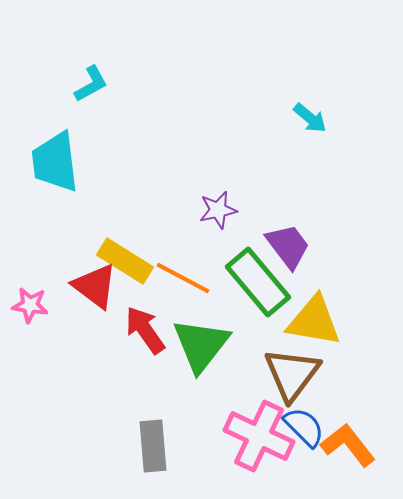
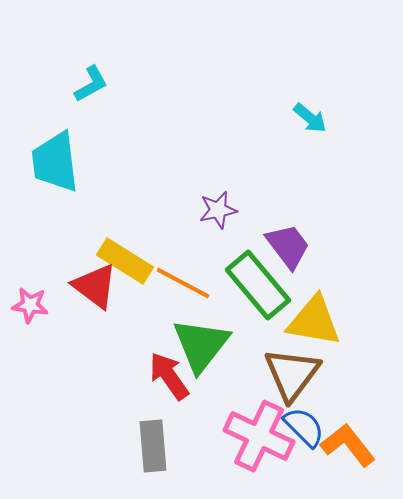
orange line: moved 5 px down
green rectangle: moved 3 px down
red arrow: moved 24 px right, 46 px down
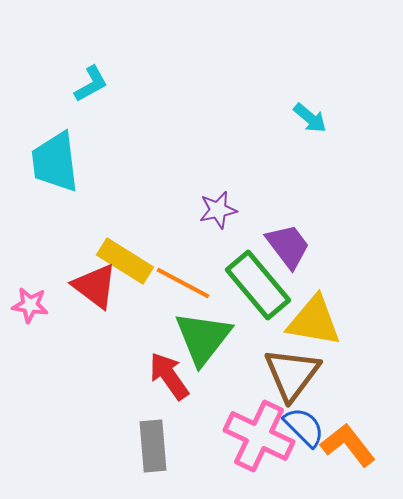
green triangle: moved 2 px right, 7 px up
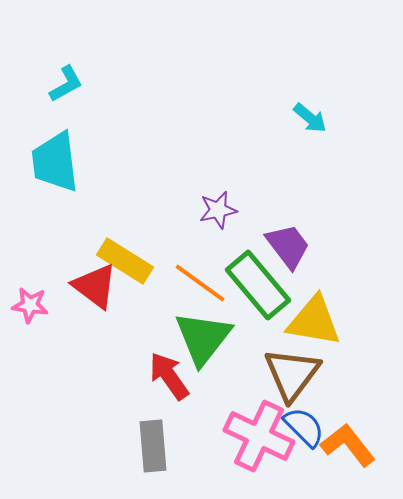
cyan L-shape: moved 25 px left
orange line: moved 17 px right; rotated 8 degrees clockwise
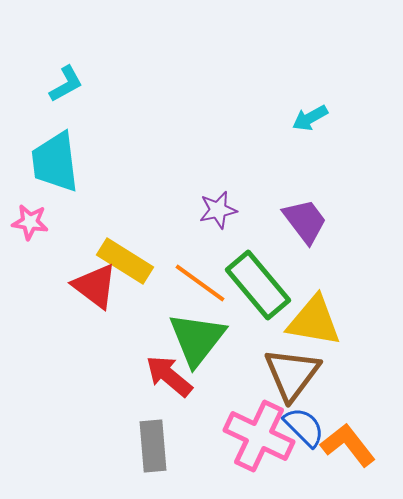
cyan arrow: rotated 111 degrees clockwise
purple trapezoid: moved 17 px right, 25 px up
pink star: moved 83 px up
green triangle: moved 6 px left, 1 px down
red arrow: rotated 15 degrees counterclockwise
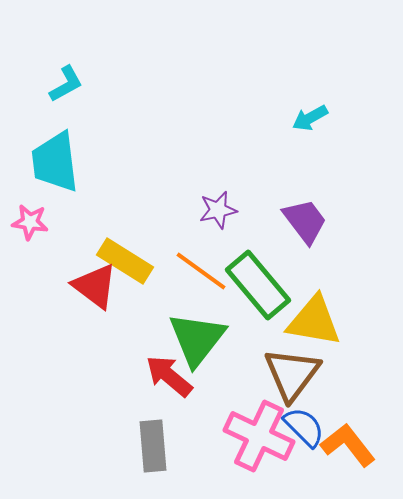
orange line: moved 1 px right, 12 px up
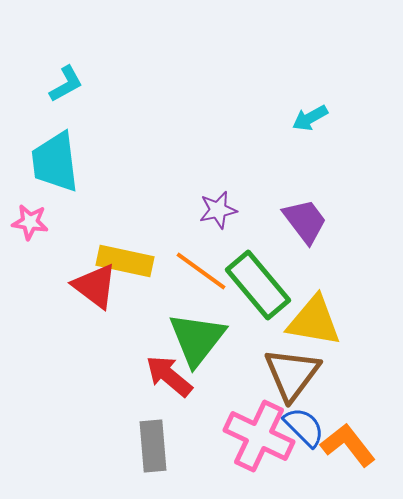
yellow rectangle: rotated 20 degrees counterclockwise
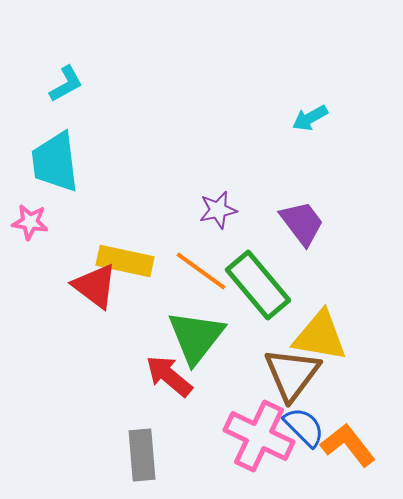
purple trapezoid: moved 3 px left, 2 px down
yellow triangle: moved 6 px right, 15 px down
green triangle: moved 1 px left, 2 px up
gray rectangle: moved 11 px left, 9 px down
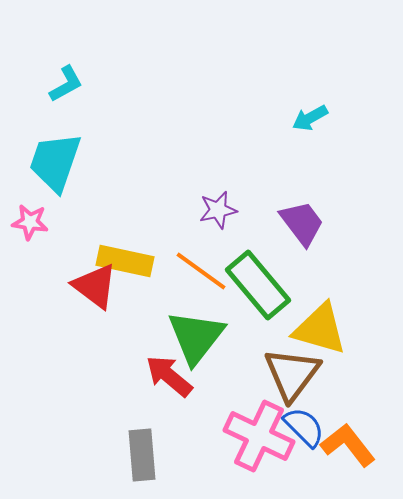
cyan trapezoid: rotated 26 degrees clockwise
yellow triangle: moved 7 px up; rotated 6 degrees clockwise
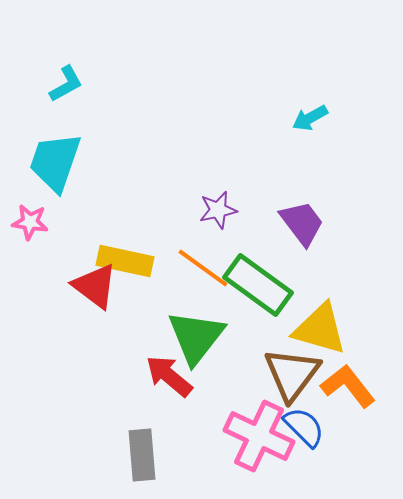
orange line: moved 2 px right, 3 px up
green rectangle: rotated 14 degrees counterclockwise
orange L-shape: moved 59 px up
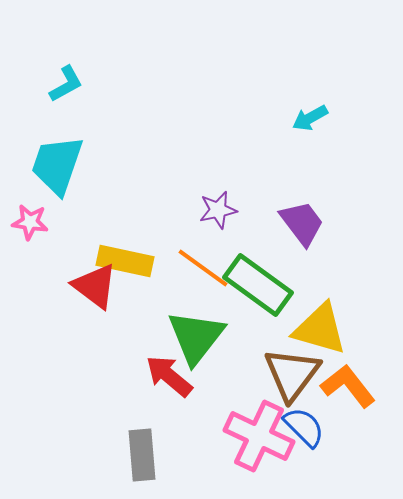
cyan trapezoid: moved 2 px right, 3 px down
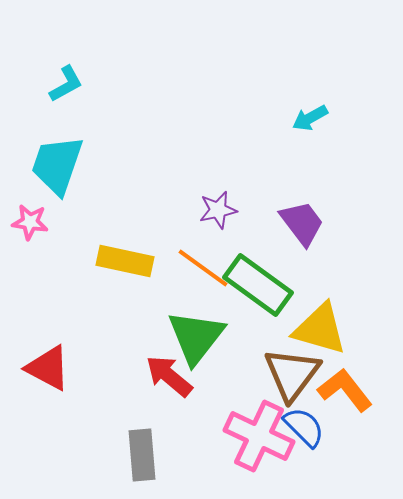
red triangle: moved 47 px left, 82 px down; rotated 9 degrees counterclockwise
orange L-shape: moved 3 px left, 4 px down
